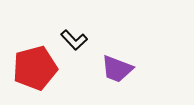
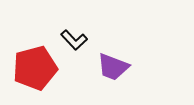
purple trapezoid: moved 4 px left, 2 px up
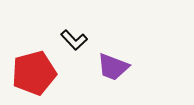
red pentagon: moved 1 px left, 5 px down
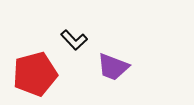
red pentagon: moved 1 px right, 1 px down
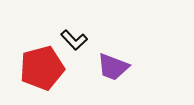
red pentagon: moved 7 px right, 6 px up
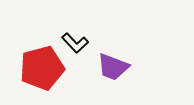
black L-shape: moved 1 px right, 3 px down
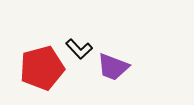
black L-shape: moved 4 px right, 6 px down
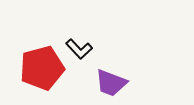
purple trapezoid: moved 2 px left, 16 px down
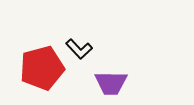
purple trapezoid: rotated 20 degrees counterclockwise
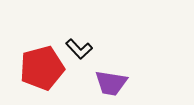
purple trapezoid: rotated 8 degrees clockwise
